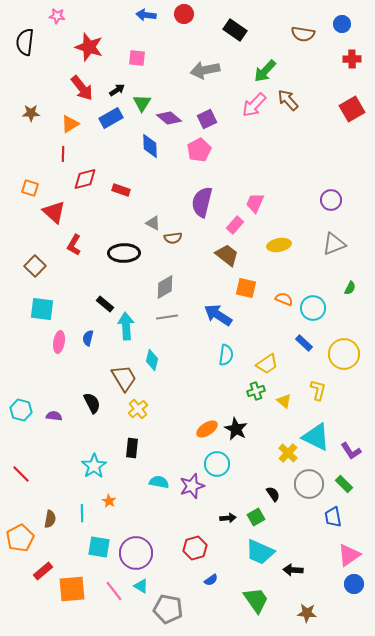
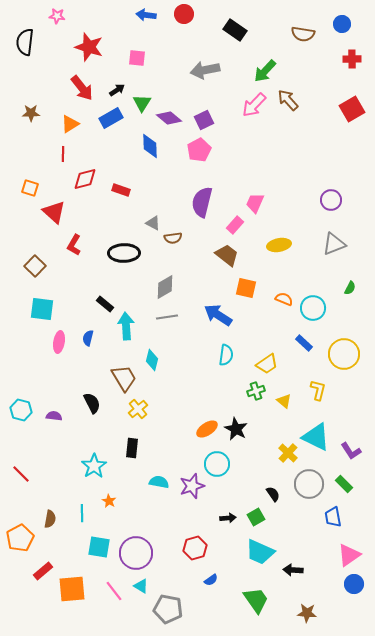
purple square at (207, 119): moved 3 px left, 1 px down
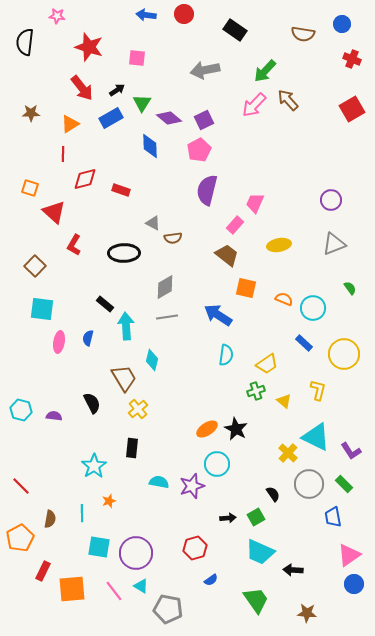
red cross at (352, 59): rotated 24 degrees clockwise
purple semicircle at (202, 202): moved 5 px right, 12 px up
green semicircle at (350, 288): rotated 64 degrees counterclockwise
red line at (21, 474): moved 12 px down
orange star at (109, 501): rotated 24 degrees clockwise
red rectangle at (43, 571): rotated 24 degrees counterclockwise
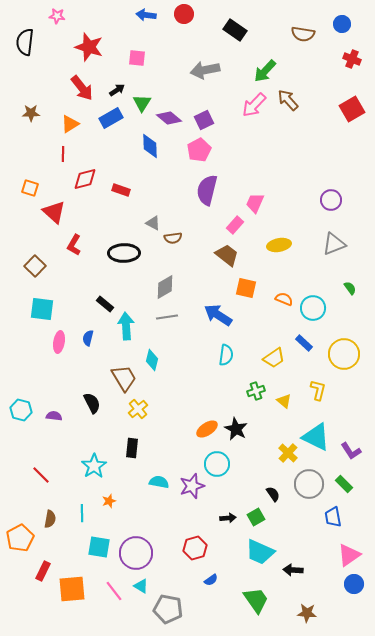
yellow trapezoid at (267, 364): moved 7 px right, 6 px up
red line at (21, 486): moved 20 px right, 11 px up
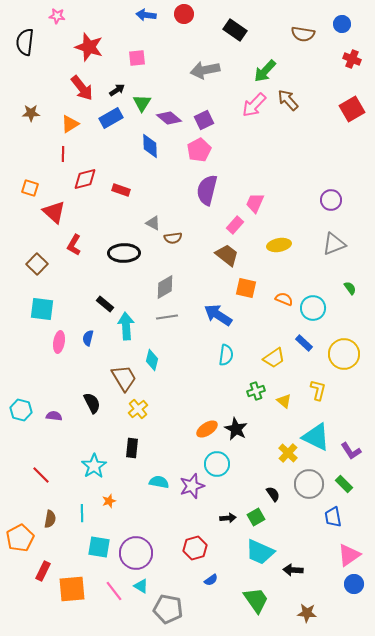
pink square at (137, 58): rotated 12 degrees counterclockwise
brown square at (35, 266): moved 2 px right, 2 px up
